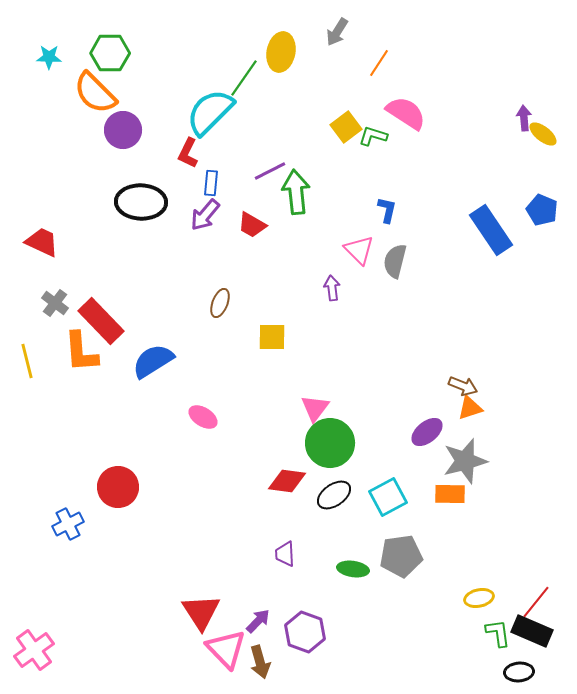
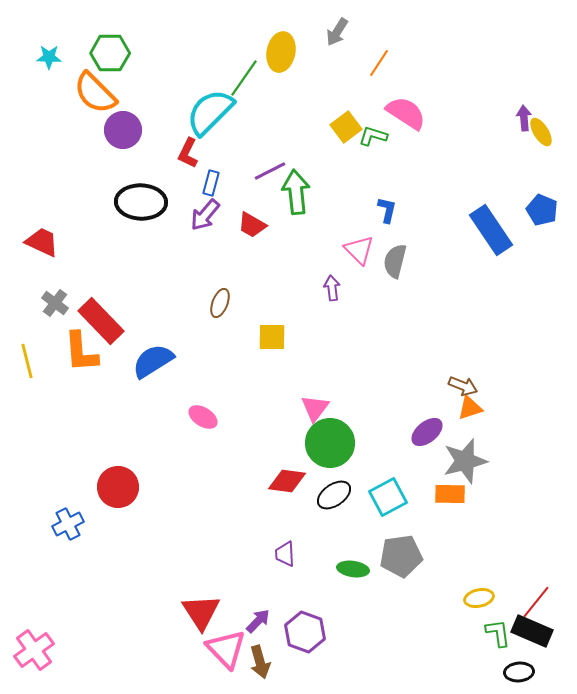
yellow ellipse at (543, 134): moved 2 px left, 2 px up; rotated 20 degrees clockwise
blue rectangle at (211, 183): rotated 10 degrees clockwise
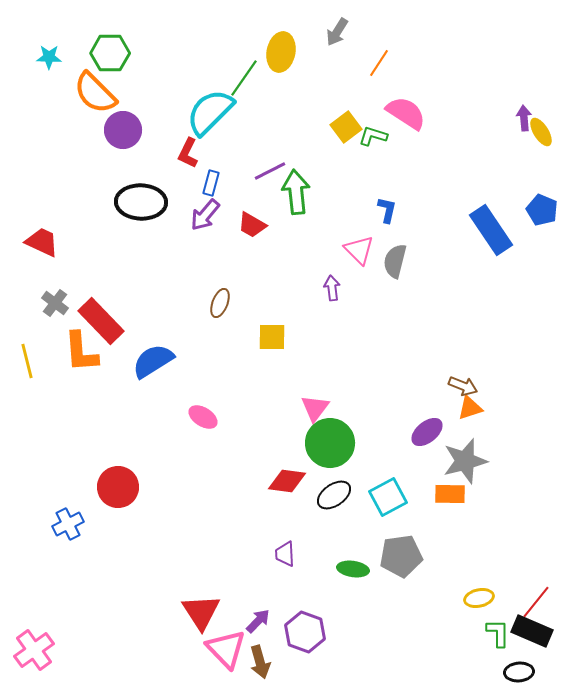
green L-shape at (498, 633): rotated 8 degrees clockwise
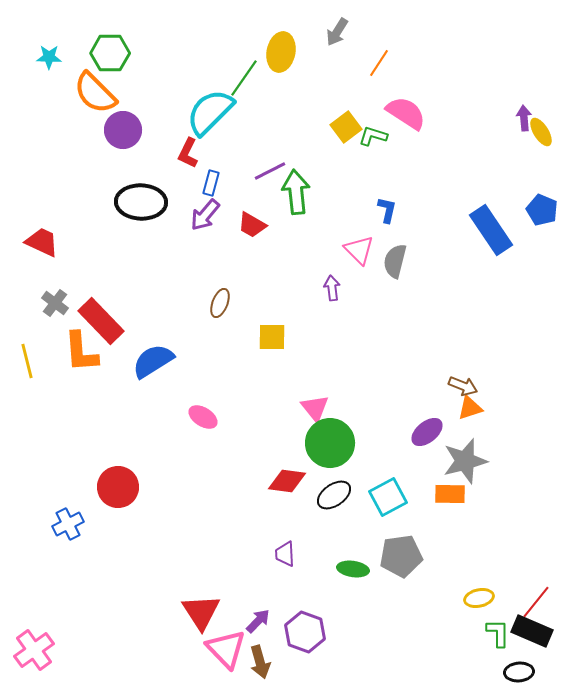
pink triangle at (315, 408): rotated 16 degrees counterclockwise
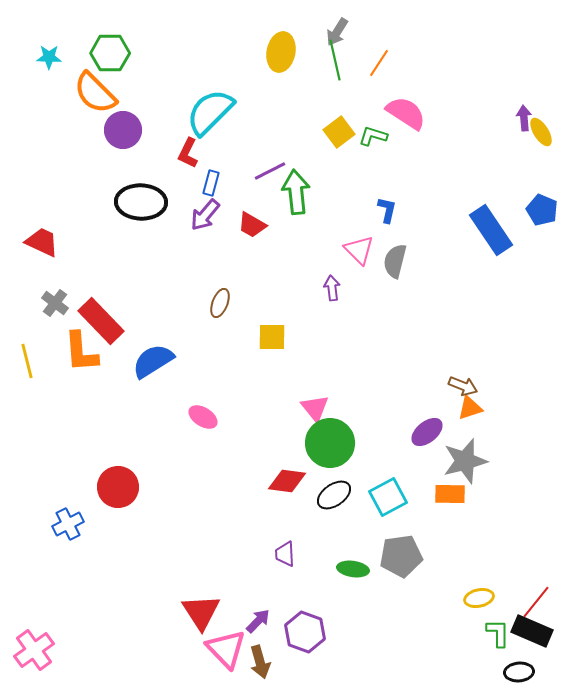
green line at (244, 78): moved 91 px right, 18 px up; rotated 48 degrees counterclockwise
yellow square at (346, 127): moved 7 px left, 5 px down
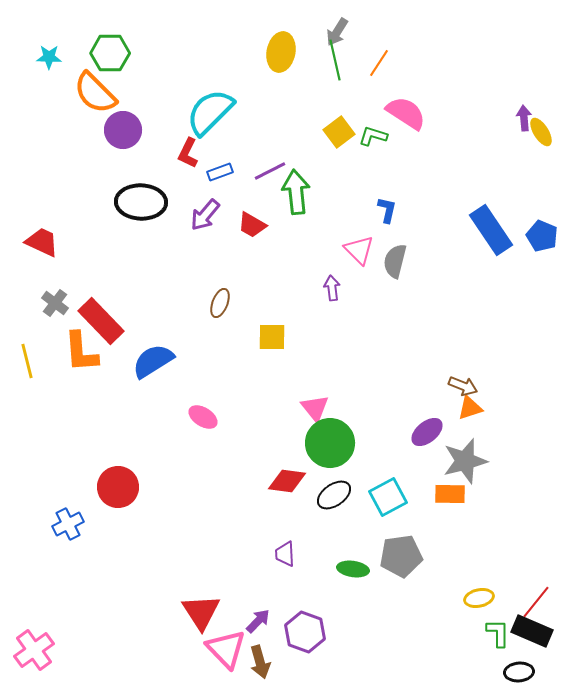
blue rectangle at (211, 183): moved 9 px right, 11 px up; rotated 55 degrees clockwise
blue pentagon at (542, 210): moved 26 px down
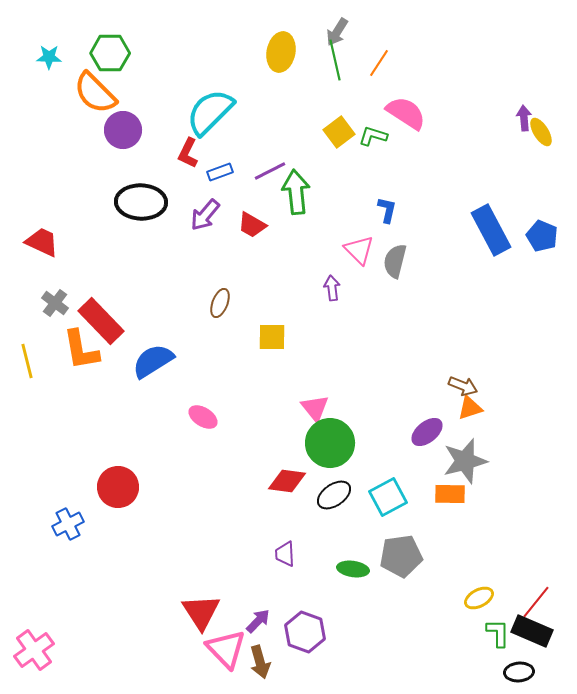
blue rectangle at (491, 230): rotated 6 degrees clockwise
orange L-shape at (81, 352): moved 2 px up; rotated 6 degrees counterclockwise
yellow ellipse at (479, 598): rotated 16 degrees counterclockwise
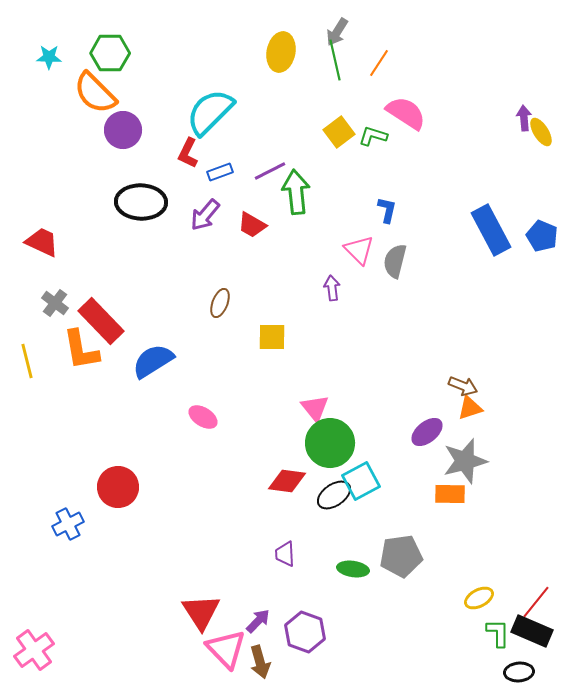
cyan square at (388, 497): moved 27 px left, 16 px up
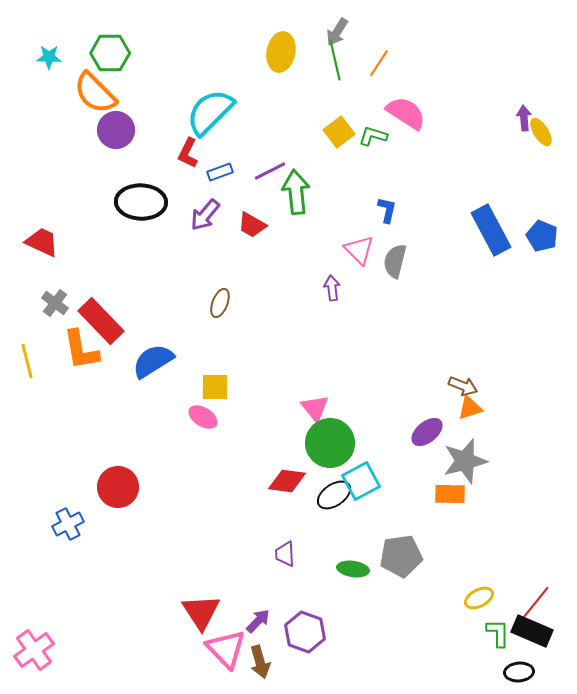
purple circle at (123, 130): moved 7 px left
yellow square at (272, 337): moved 57 px left, 50 px down
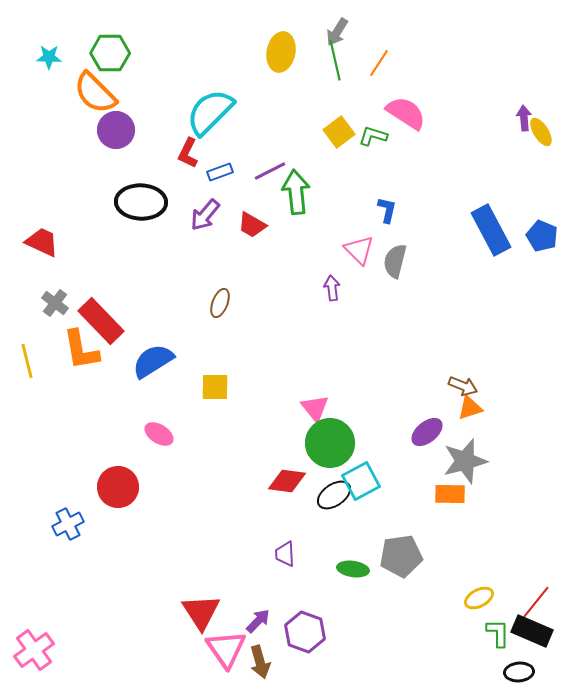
pink ellipse at (203, 417): moved 44 px left, 17 px down
pink triangle at (226, 649): rotated 9 degrees clockwise
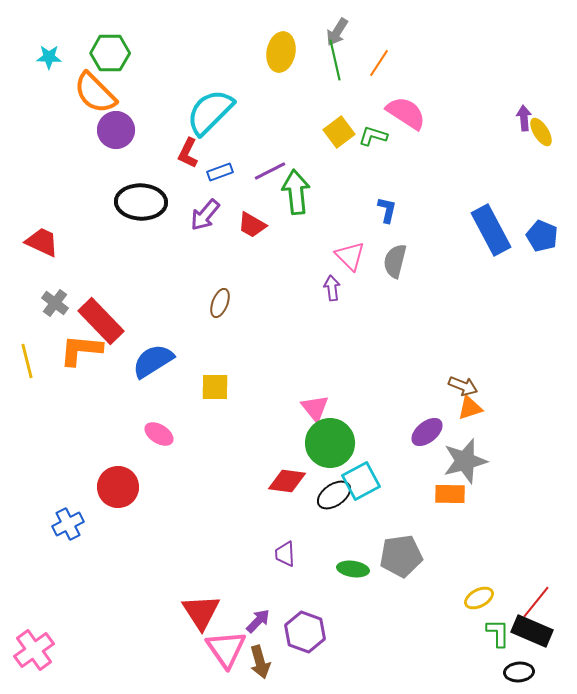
pink triangle at (359, 250): moved 9 px left, 6 px down
orange L-shape at (81, 350): rotated 105 degrees clockwise
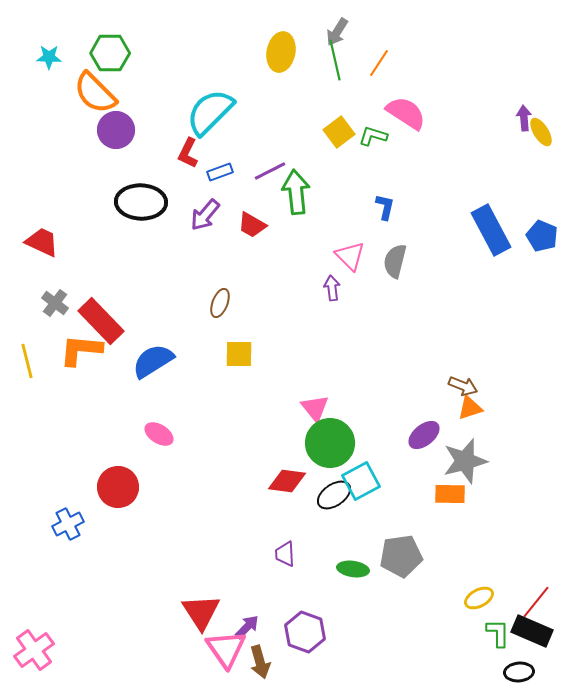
blue L-shape at (387, 210): moved 2 px left, 3 px up
yellow square at (215, 387): moved 24 px right, 33 px up
purple ellipse at (427, 432): moved 3 px left, 3 px down
purple arrow at (258, 621): moved 11 px left, 6 px down
